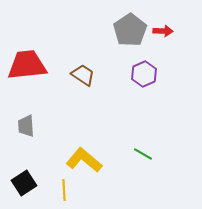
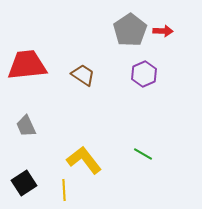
gray trapezoid: rotated 20 degrees counterclockwise
yellow L-shape: rotated 12 degrees clockwise
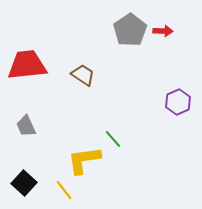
purple hexagon: moved 34 px right, 28 px down
green line: moved 30 px left, 15 px up; rotated 18 degrees clockwise
yellow L-shape: rotated 60 degrees counterclockwise
black square: rotated 15 degrees counterclockwise
yellow line: rotated 35 degrees counterclockwise
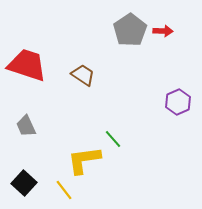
red trapezoid: rotated 24 degrees clockwise
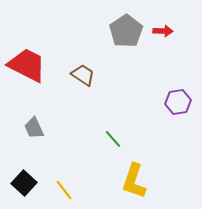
gray pentagon: moved 4 px left, 1 px down
red trapezoid: rotated 9 degrees clockwise
purple hexagon: rotated 15 degrees clockwise
gray trapezoid: moved 8 px right, 2 px down
yellow L-shape: moved 50 px right, 21 px down; rotated 63 degrees counterclockwise
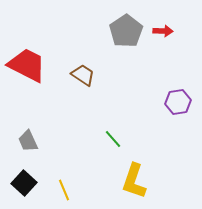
gray trapezoid: moved 6 px left, 13 px down
yellow line: rotated 15 degrees clockwise
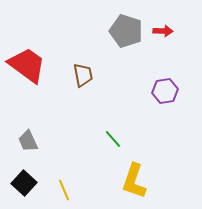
gray pentagon: rotated 20 degrees counterclockwise
red trapezoid: rotated 9 degrees clockwise
brown trapezoid: rotated 45 degrees clockwise
purple hexagon: moved 13 px left, 11 px up
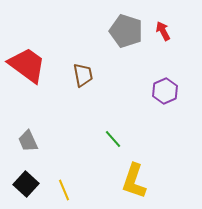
red arrow: rotated 120 degrees counterclockwise
purple hexagon: rotated 15 degrees counterclockwise
black square: moved 2 px right, 1 px down
